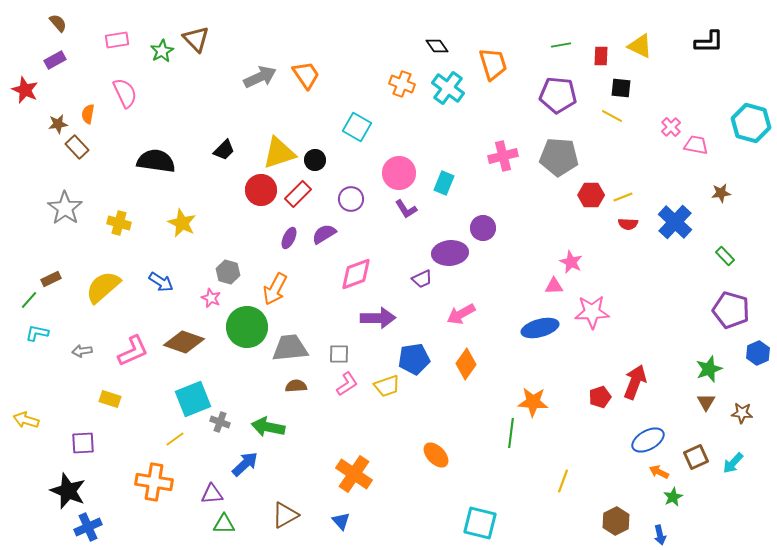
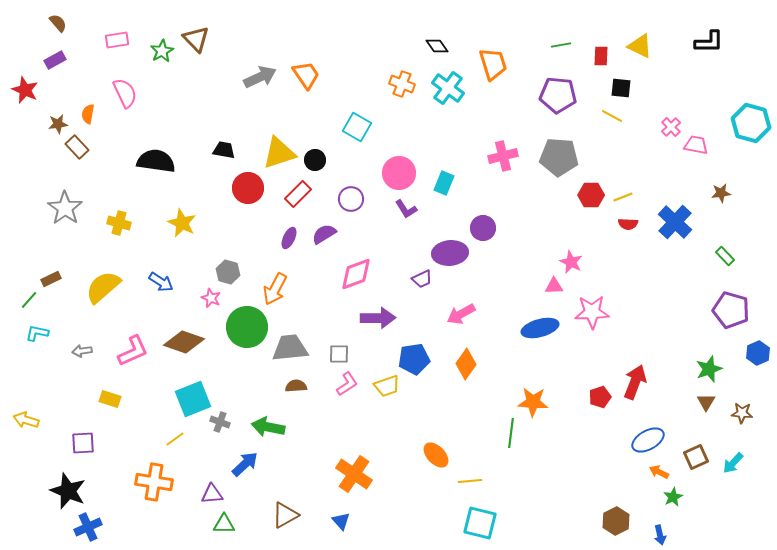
black trapezoid at (224, 150): rotated 125 degrees counterclockwise
red circle at (261, 190): moved 13 px left, 2 px up
yellow line at (563, 481): moved 93 px left; rotated 65 degrees clockwise
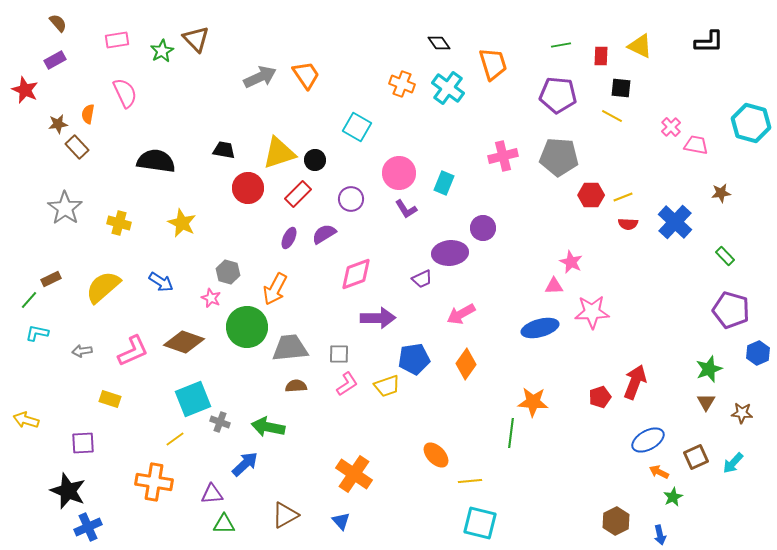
black diamond at (437, 46): moved 2 px right, 3 px up
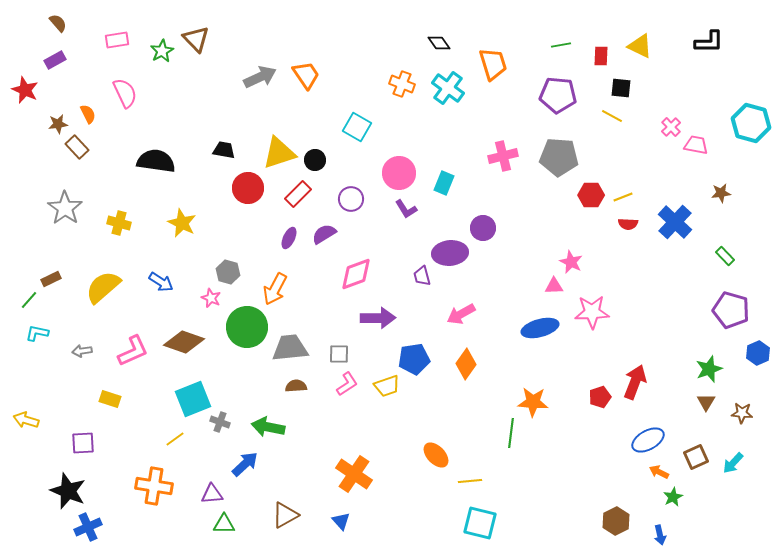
orange semicircle at (88, 114): rotated 144 degrees clockwise
purple trapezoid at (422, 279): moved 3 px up; rotated 100 degrees clockwise
orange cross at (154, 482): moved 4 px down
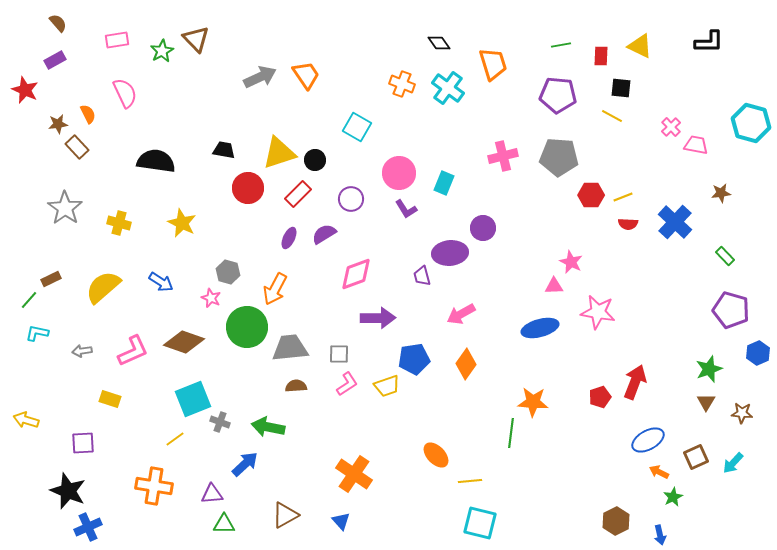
pink star at (592, 312): moved 6 px right; rotated 12 degrees clockwise
